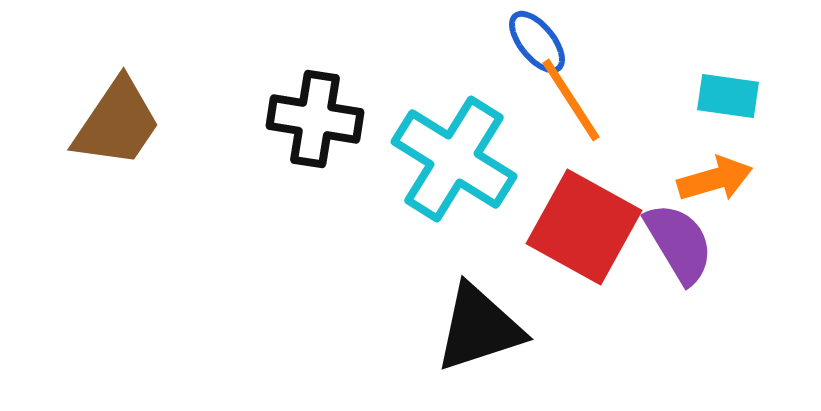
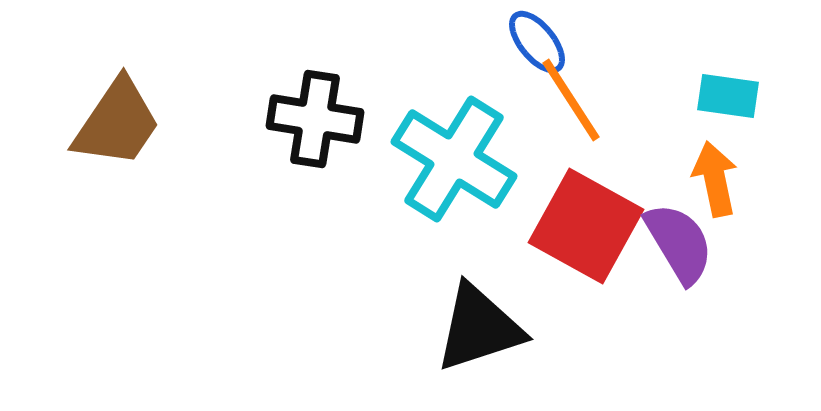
orange arrow: rotated 86 degrees counterclockwise
red square: moved 2 px right, 1 px up
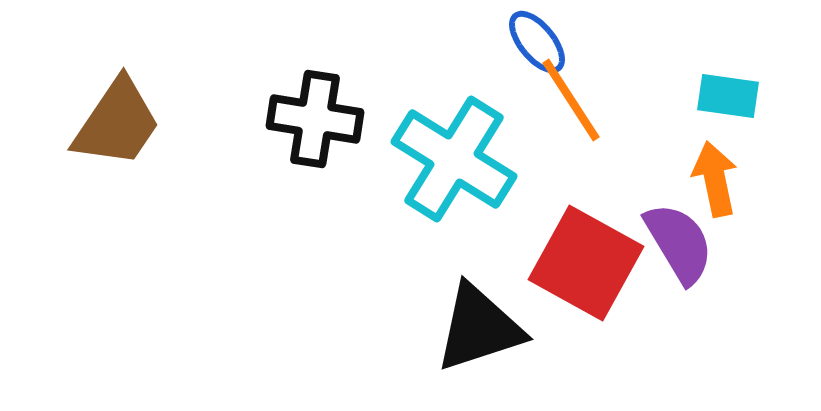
red square: moved 37 px down
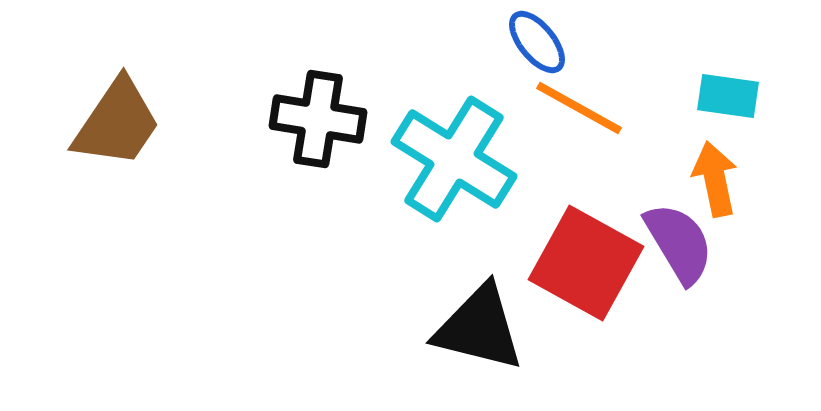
orange line: moved 8 px right, 8 px down; rotated 28 degrees counterclockwise
black cross: moved 3 px right
black triangle: rotated 32 degrees clockwise
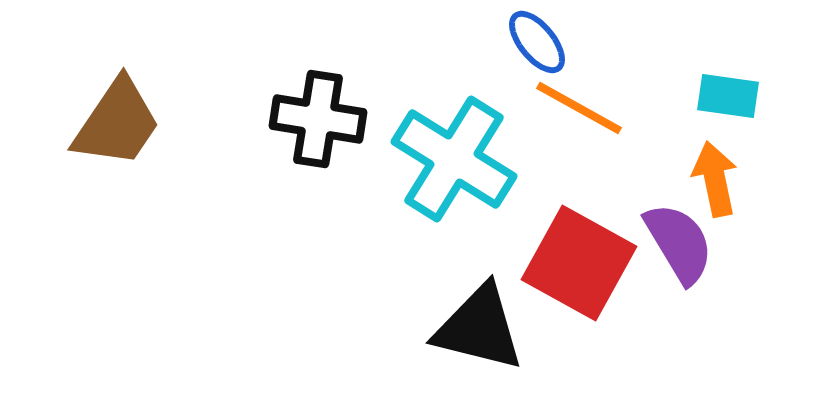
red square: moved 7 px left
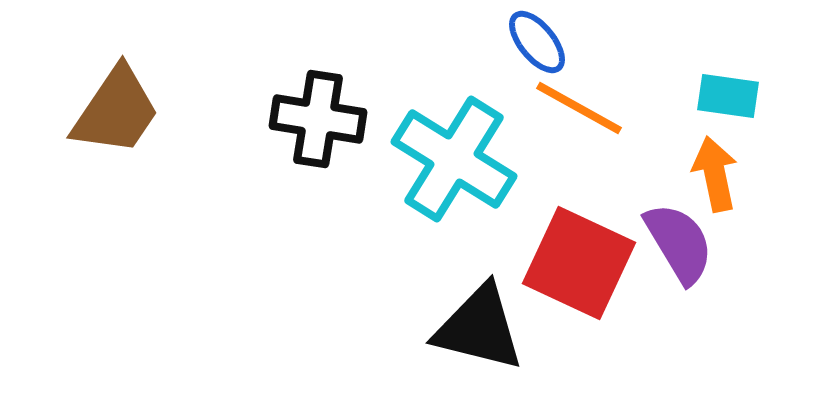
brown trapezoid: moved 1 px left, 12 px up
orange arrow: moved 5 px up
red square: rotated 4 degrees counterclockwise
